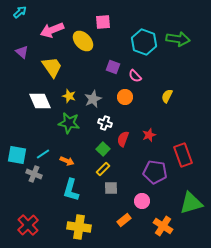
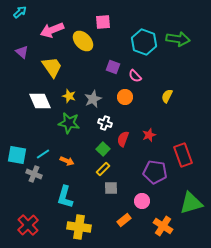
cyan L-shape: moved 6 px left, 7 px down
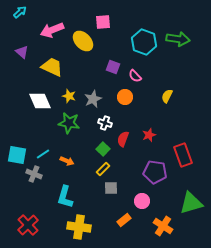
yellow trapezoid: rotated 30 degrees counterclockwise
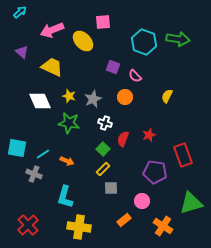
cyan square: moved 7 px up
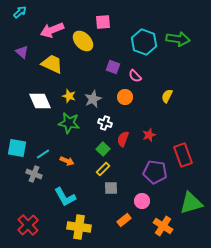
yellow trapezoid: moved 3 px up
cyan L-shape: rotated 45 degrees counterclockwise
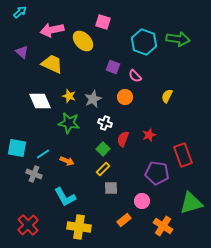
pink square: rotated 21 degrees clockwise
pink arrow: rotated 10 degrees clockwise
purple pentagon: moved 2 px right, 1 px down
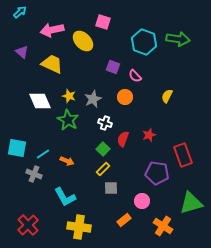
green star: moved 1 px left, 3 px up; rotated 20 degrees clockwise
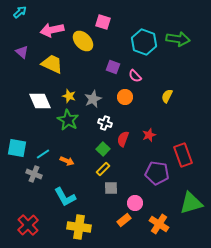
pink circle: moved 7 px left, 2 px down
orange cross: moved 4 px left, 2 px up
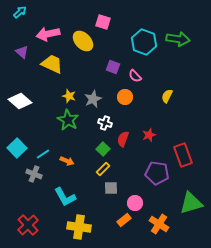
pink arrow: moved 4 px left, 4 px down
white diamond: moved 20 px left; rotated 25 degrees counterclockwise
cyan square: rotated 36 degrees clockwise
